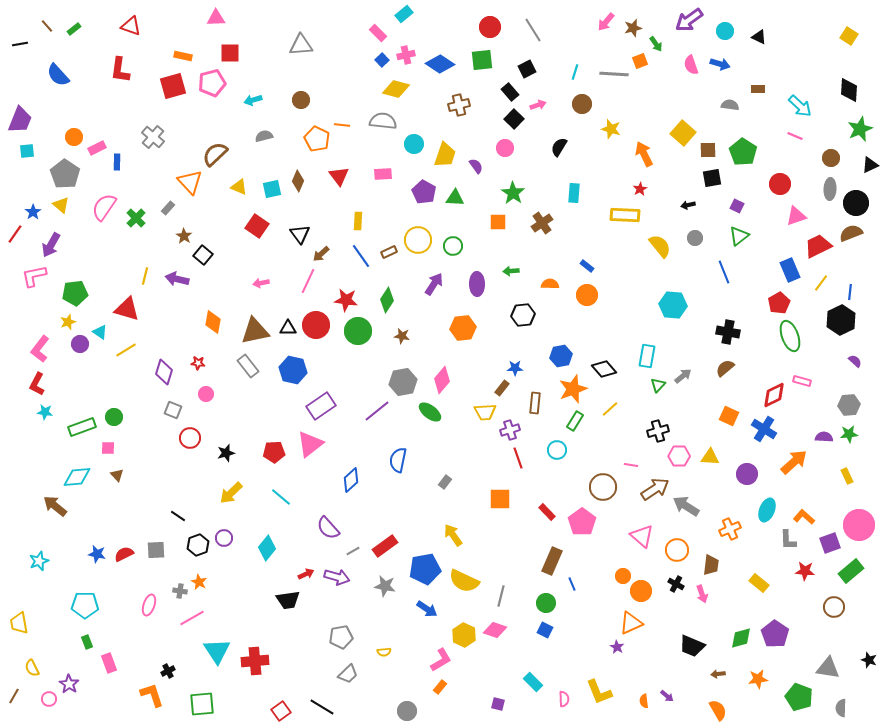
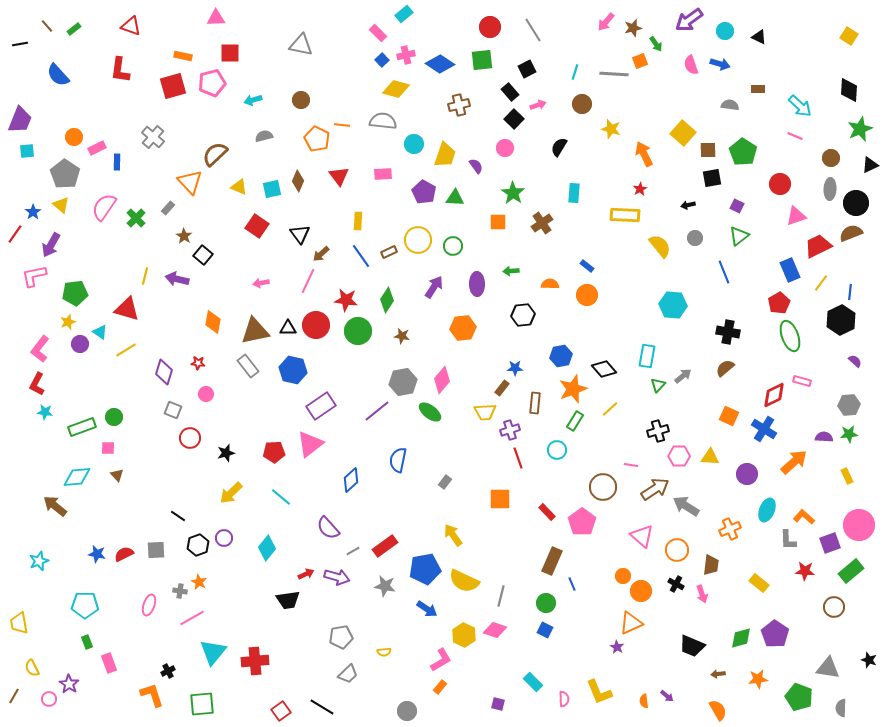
gray triangle at (301, 45): rotated 15 degrees clockwise
purple arrow at (434, 284): moved 3 px down
cyan triangle at (217, 651): moved 4 px left, 1 px down; rotated 12 degrees clockwise
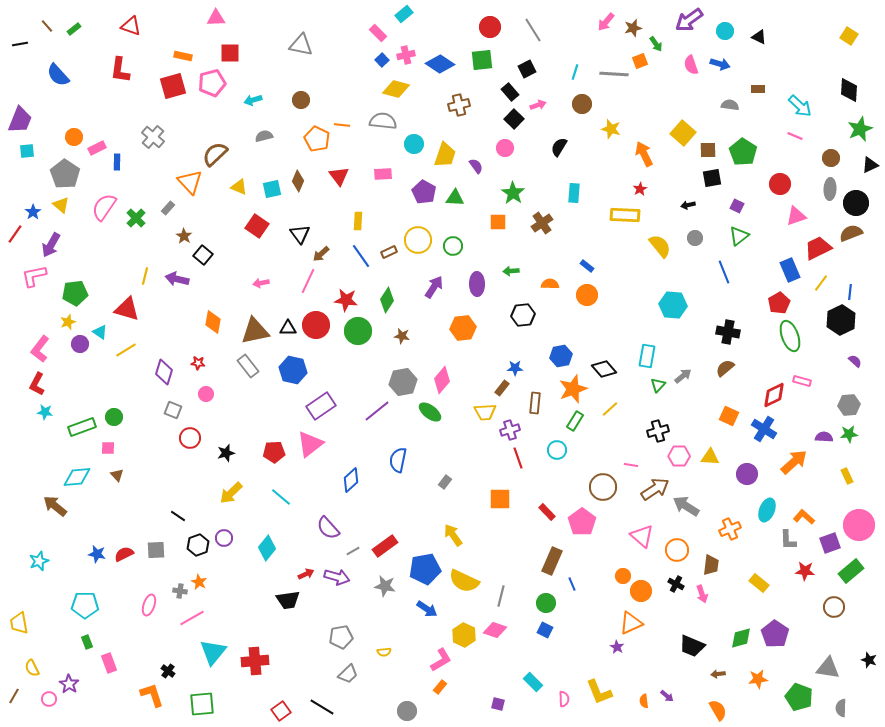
red trapezoid at (818, 246): moved 2 px down
black cross at (168, 671): rotated 24 degrees counterclockwise
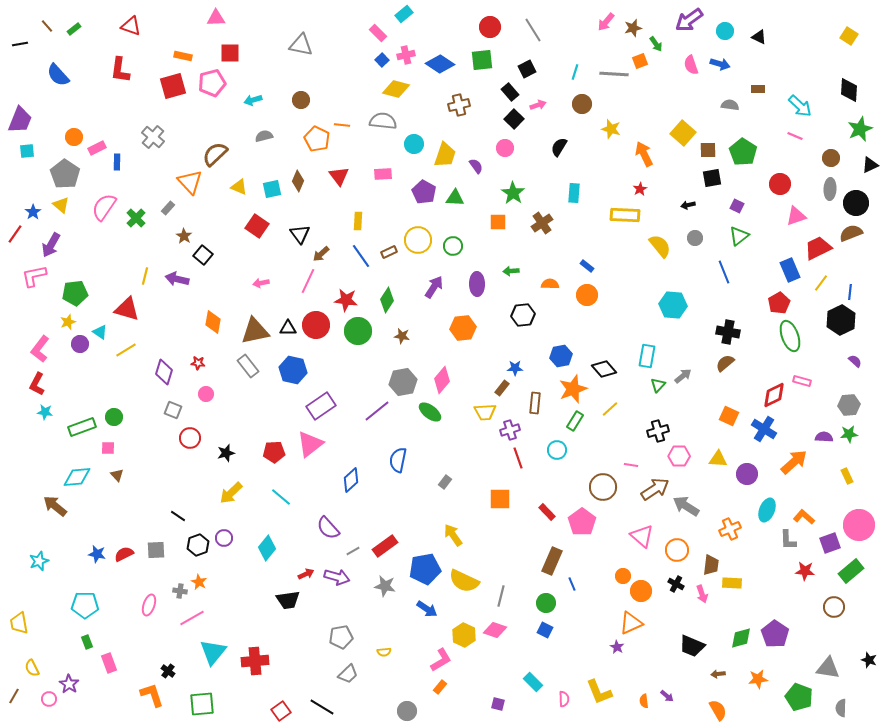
brown semicircle at (725, 368): moved 5 px up
yellow triangle at (710, 457): moved 8 px right, 2 px down
yellow rectangle at (759, 583): moved 27 px left; rotated 36 degrees counterclockwise
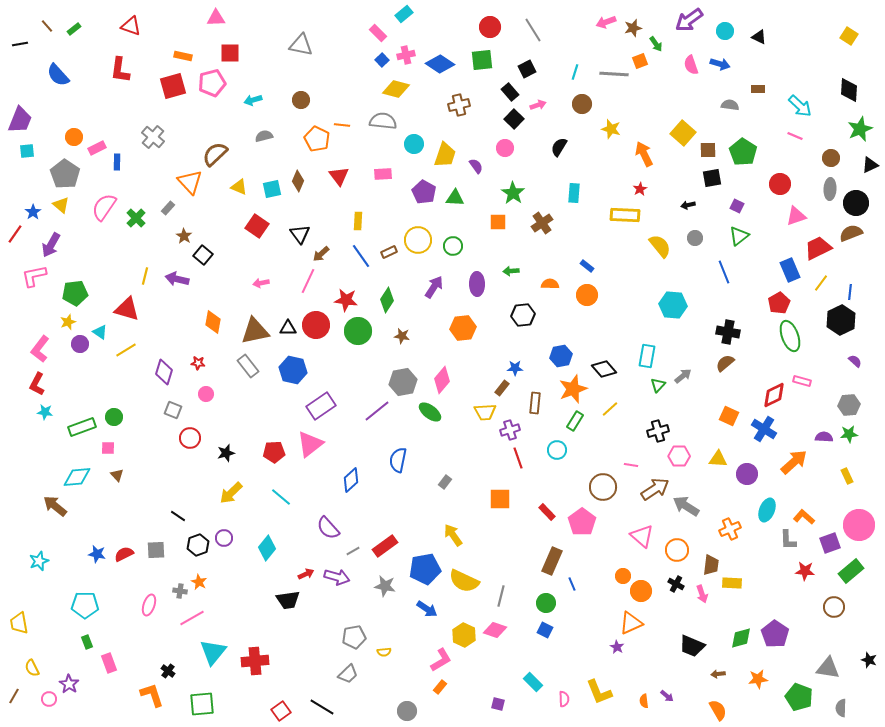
pink arrow at (606, 22): rotated 30 degrees clockwise
gray pentagon at (341, 637): moved 13 px right
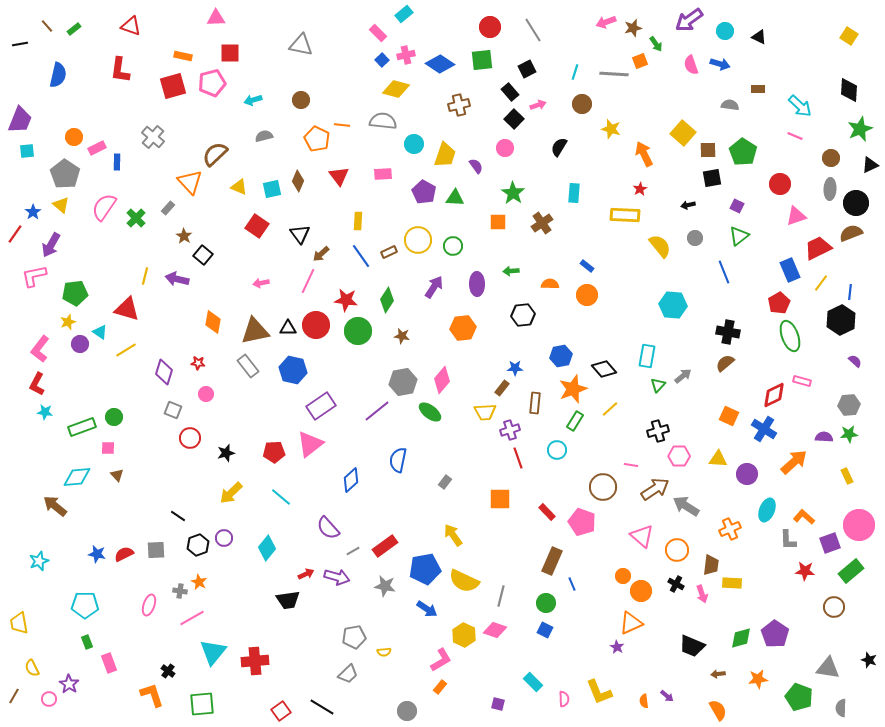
blue semicircle at (58, 75): rotated 125 degrees counterclockwise
pink pentagon at (582, 522): rotated 16 degrees counterclockwise
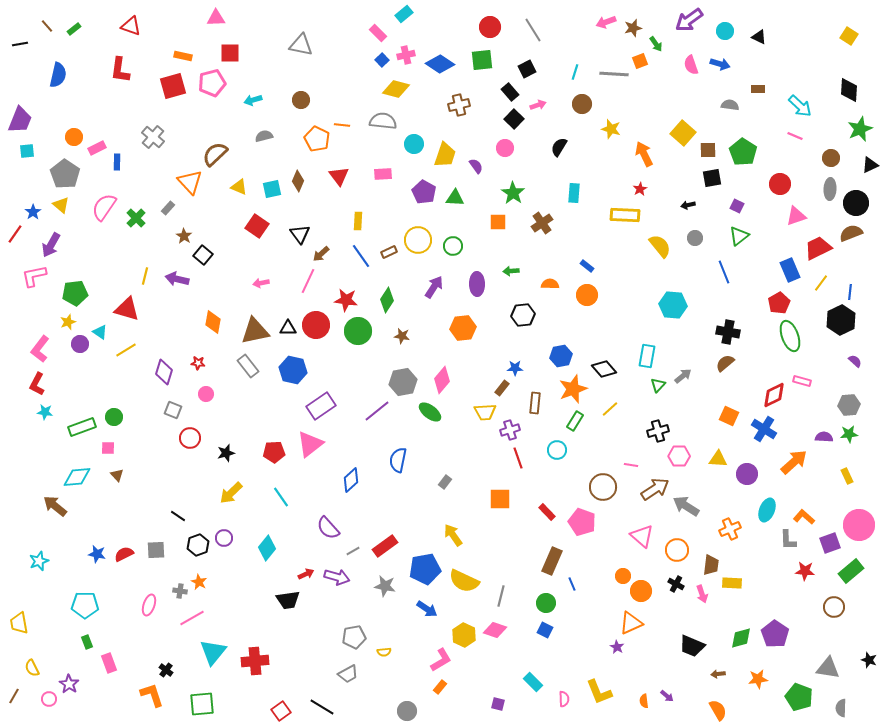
cyan line at (281, 497): rotated 15 degrees clockwise
black cross at (168, 671): moved 2 px left, 1 px up
gray trapezoid at (348, 674): rotated 15 degrees clockwise
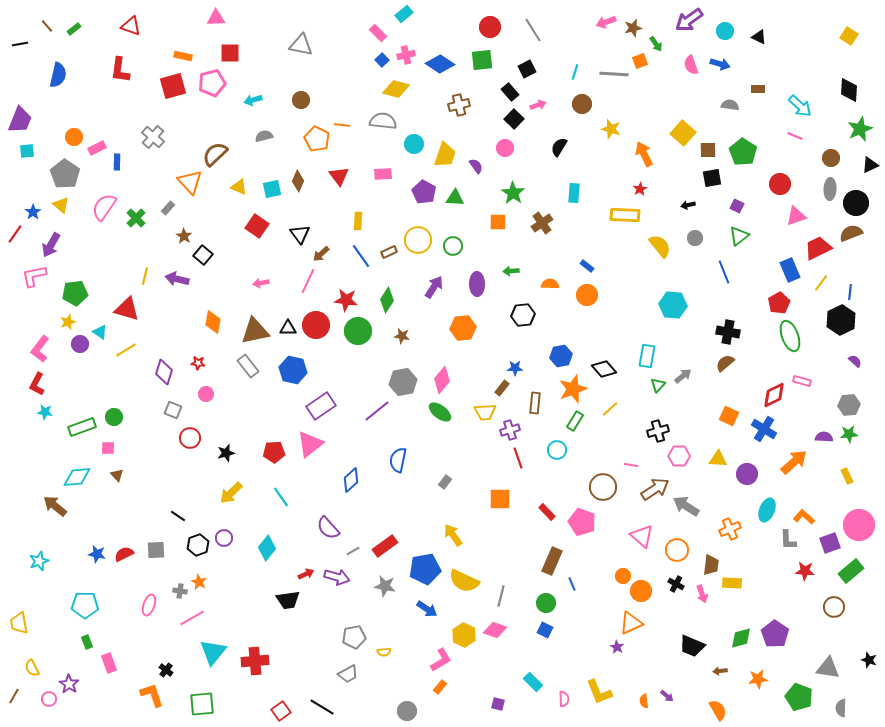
green ellipse at (430, 412): moved 10 px right
brown arrow at (718, 674): moved 2 px right, 3 px up
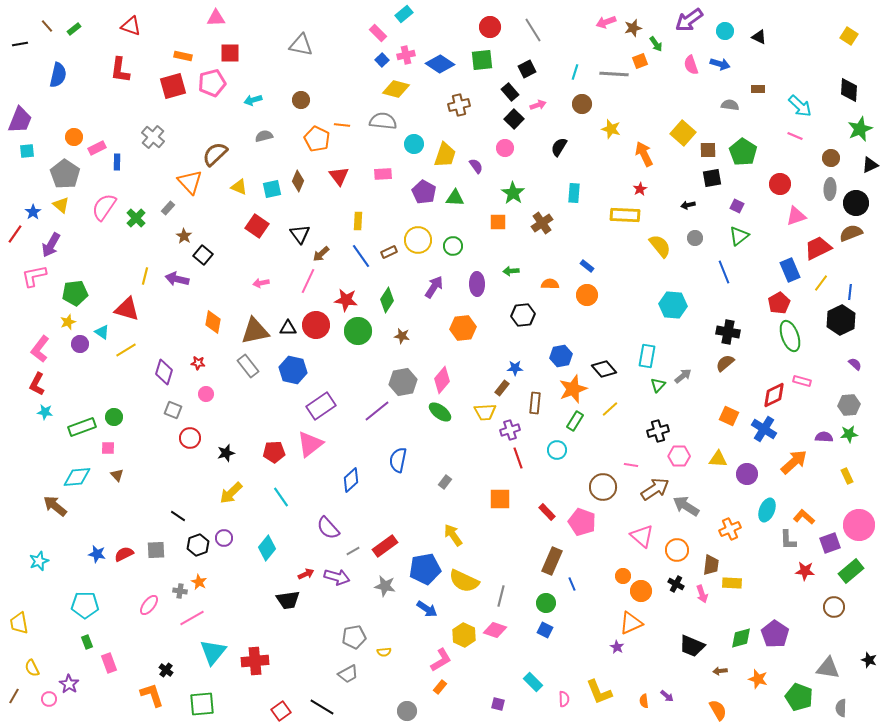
cyan triangle at (100, 332): moved 2 px right
purple semicircle at (855, 361): moved 3 px down
pink ellipse at (149, 605): rotated 20 degrees clockwise
orange star at (758, 679): rotated 24 degrees clockwise
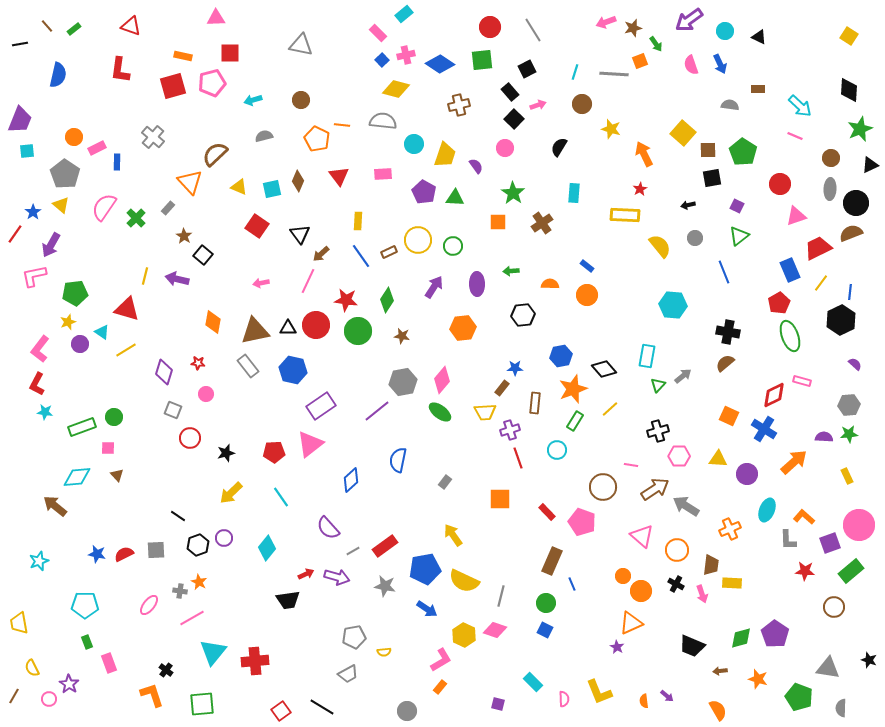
blue arrow at (720, 64): rotated 48 degrees clockwise
